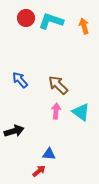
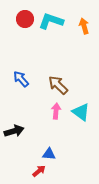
red circle: moved 1 px left, 1 px down
blue arrow: moved 1 px right, 1 px up
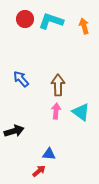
brown arrow: rotated 45 degrees clockwise
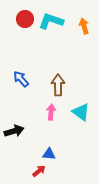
pink arrow: moved 5 px left, 1 px down
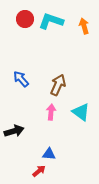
brown arrow: rotated 25 degrees clockwise
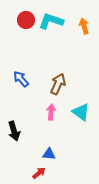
red circle: moved 1 px right, 1 px down
brown arrow: moved 1 px up
black arrow: rotated 90 degrees clockwise
red arrow: moved 2 px down
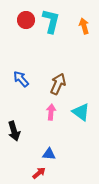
cyan L-shape: rotated 85 degrees clockwise
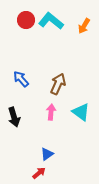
cyan L-shape: rotated 65 degrees counterclockwise
orange arrow: rotated 133 degrees counterclockwise
black arrow: moved 14 px up
blue triangle: moved 2 px left; rotated 40 degrees counterclockwise
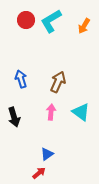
cyan L-shape: rotated 70 degrees counterclockwise
blue arrow: rotated 24 degrees clockwise
brown arrow: moved 2 px up
